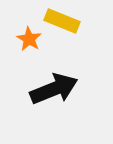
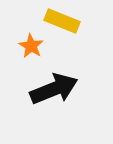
orange star: moved 2 px right, 7 px down
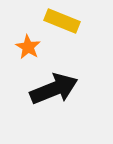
orange star: moved 3 px left, 1 px down
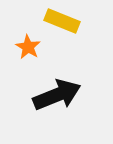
black arrow: moved 3 px right, 6 px down
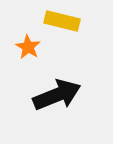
yellow rectangle: rotated 8 degrees counterclockwise
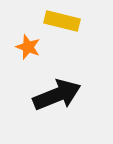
orange star: rotated 10 degrees counterclockwise
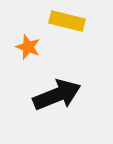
yellow rectangle: moved 5 px right
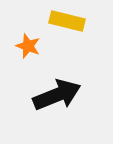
orange star: moved 1 px up
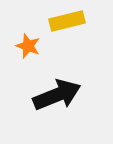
yellow rectangle: rotated 28 degrees counterclockwise
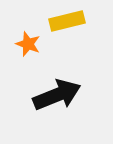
orange star: moved 2 px up
